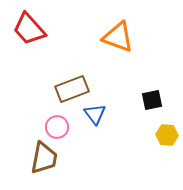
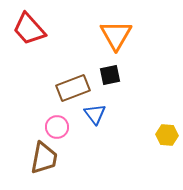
orange triangle: moved 2 px left, 2 px up; rotated 40 degrees clockwise
brown rectangle: moved 1 px right, 1 px up
black square: moved 42 px left, 25 px up
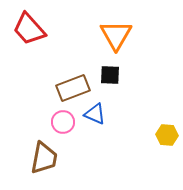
black square: rotated 15 degrees clockwise
blue triangle: rotated 30 degrees counterclockwise
pink circle: moved 6 px right, 5 px up
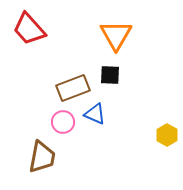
yellow hexagon: rotated 25 degrees clockwise
brown trapezoid: moved 2 px left, 1 px up
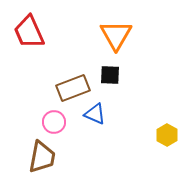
red trapezoid: moved 3 px down; rotated 18 degrees clockwise
pink circle: moved 9 px left
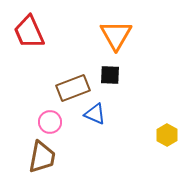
pink circle: moved 4 px left
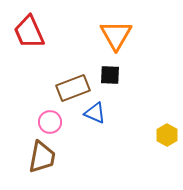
blue triangle: moved 1 px up
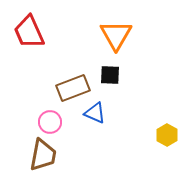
brown trapezoid: moved 1 px right, 2 px up
